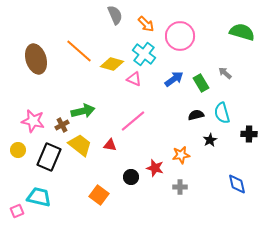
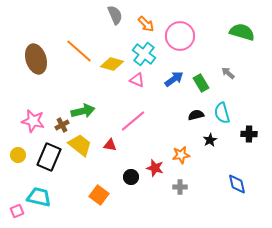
gray arrow: moved 3 px right
pink triangle: moved 3 px right, 1 px down
yellow circle: moved 5 px down
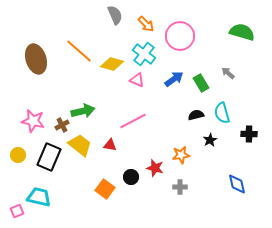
pink line: rotated 12 degrees clockwise
orange square: moved 6 px right, 6 px up
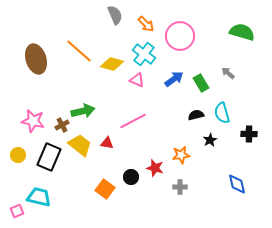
red triangle: moved 3 px left, 2 px up
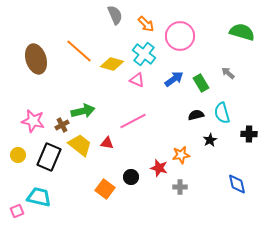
red star: moved 4 px right
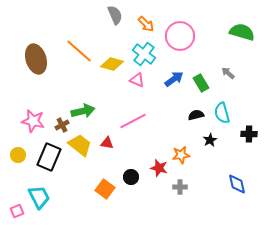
cyan trapezoid: rotated 50 degrees clockwise
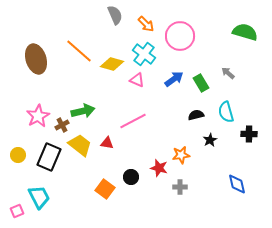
green semicircle: moved 3 px right
cyan semicircle: moved 4 px right, 1 px up
pink star: moved 5 px right, 5 px up; rotated 30 degrees clockwise
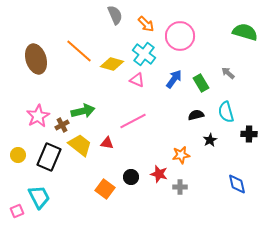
blue arrow: rotated 18 degrees counterclockwise
red star: moved 6 px down
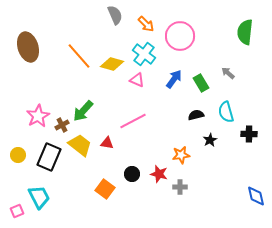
green semicircle: rotated 100 degrees counterclockwise
orange line: moved 5 px down; rotated 8 degrees clockwise
brown ellipse: moved 8 px left, 12 px up
green arrow: rotated 145 degrees clockwise
black circle: moved 1 px right, 3 px up
blue diamond: moved 19 px right, 12 px down
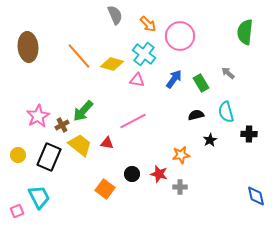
orange arrow: moved 2 px right
brown ellipse: rotated 12 degrees clockwise
pink triangle: rotated 14 degrees counterclockwise
